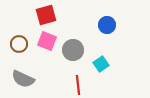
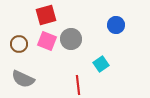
blue circle: moved 9 px right
gray circle: moved 2 px left, 11 px up
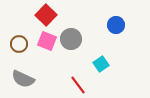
red square: rotated 30 degrees counterclockwise
red line: rotated 30 degrees counterclockwise
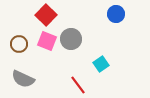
blue circle: moved 11 px up
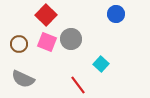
pink square: moved 1 px down
cyan square: rotated 14 degrees counterclockwise
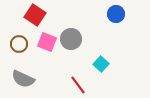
red square: moved 11 px left; rotated 10 degrees counterclockwise
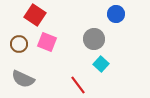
gray circle: moved 23 px right
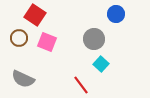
brown circle: moved 6 px up
red line: moved 3 px right
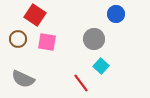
brown circle: moved 1 px left, 1 px down
pink square: rotated 12 degrees counterclockwise
cyan square: moved 2 px down
red line: moved 2 px up
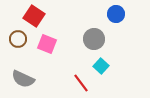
red square: moved 1 px left, 1 px down
pink square: moved 2 px down; rotated 12 degrees clockwise
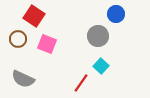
gray circle: moved 4 px right, 3 px up
red line: rotated 72 degrees clockwise
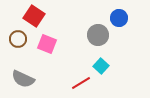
blue circle: moved 3 px right, 4 px down
gray circle: moved 1 px up
red line: rotated 24 degrees clockwise
